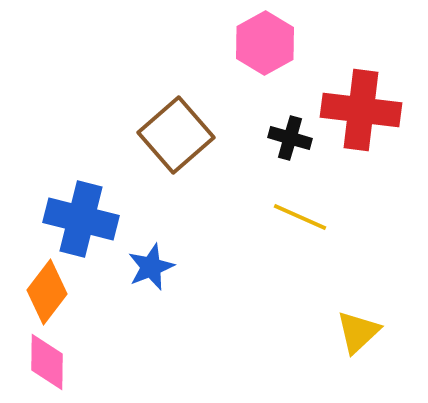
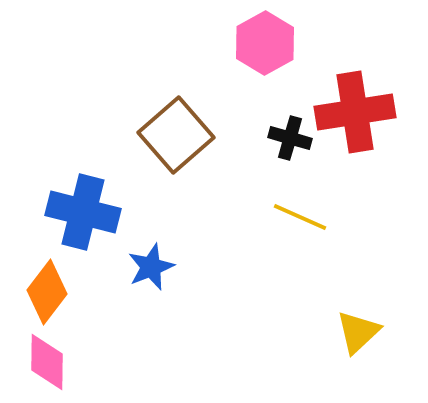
red cross: moved 6 px left, 2 px down; rotated 16 degrees counterclockwise
blue cross: moved 2 px right, 7 px up
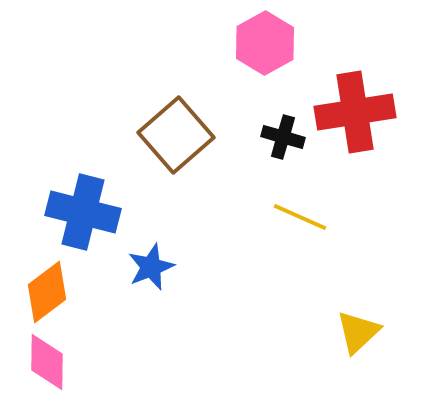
black cross: moved 7 px left, 1 px up
orange diamond: rotated 16 degrees clockwise
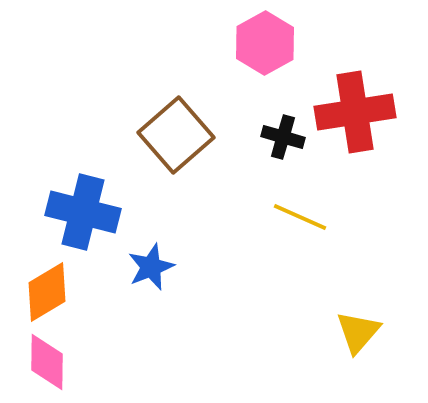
orange diamond: rotated 6 degrees clockwise
yellow triangle: rotated 6 degrees counterclockwise
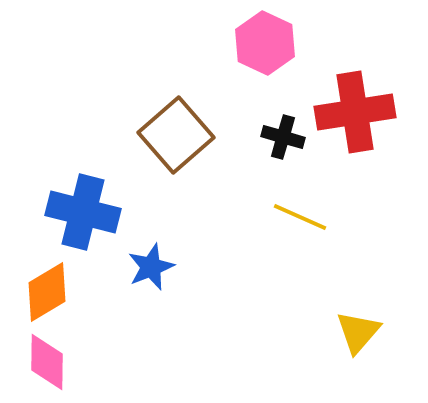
pink hexagon: rotated 6 degrees counterclockwise
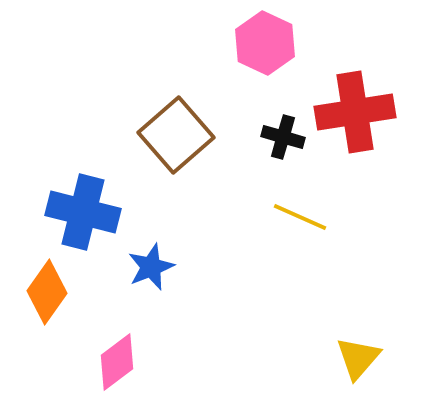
orange diamond: rotated 24 degrees counterclockwise
yellow triangle: moved 26 px down
pink diamond: moved 70 px right; rotated 52 degrees clockwise
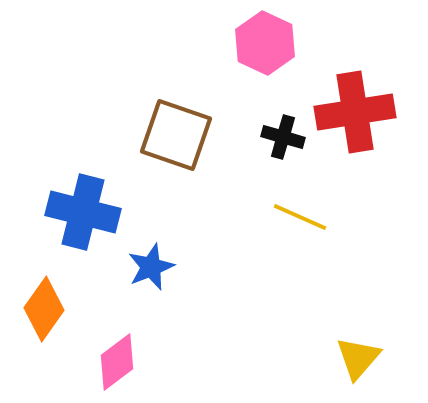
brown square: rotated 30 degrees counterclockwise
orange diamond: moved 3 px left, 17 px down
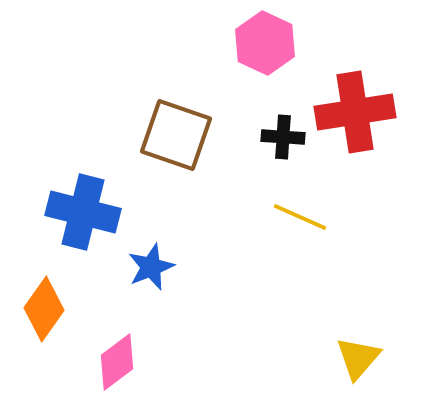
black cross: rotated 12 degrees counterclockwise
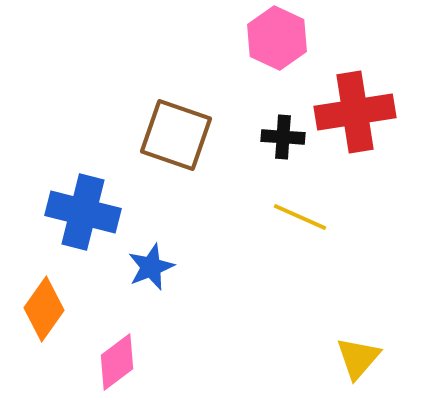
pink hexagon: moved 12 px right, 5 px up
